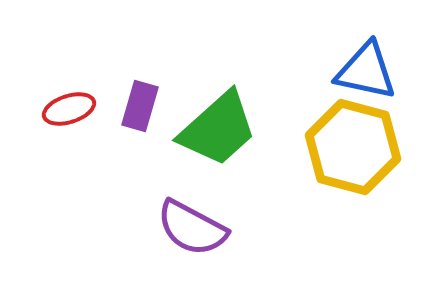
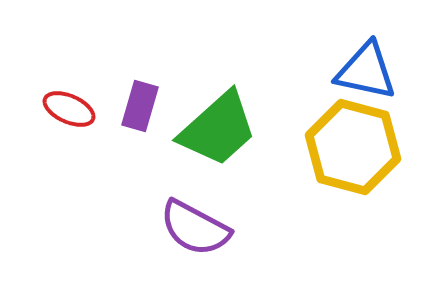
red ellipse: rotated 42 degrees clockwise
purple semicircle: moved 3 px right
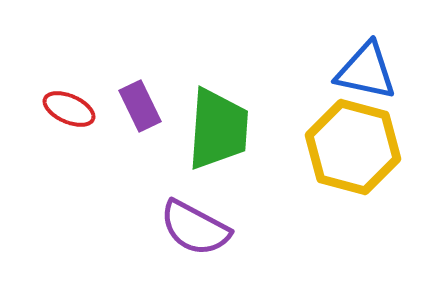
purple rectangle: rotated 42 degrees counterclockwise
green trapezoid: rotated 44 degrees counterclockwise
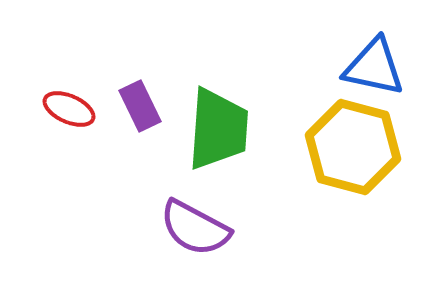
blue triangle: moved 8 px right, 4 px up
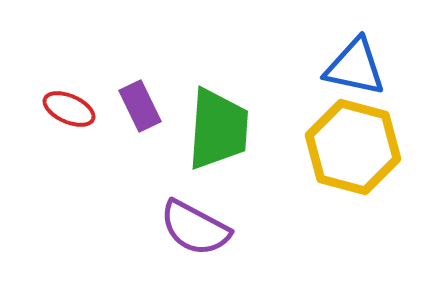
blue triangle: moved 19 px left
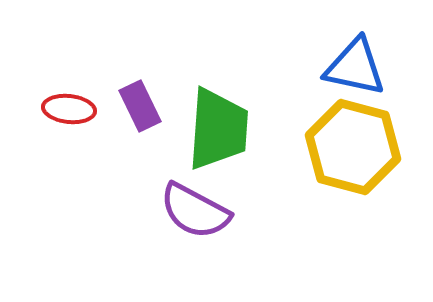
red ellipse: rotated 18 degrees counterclockwise
purple semicircle: moved 17 px up
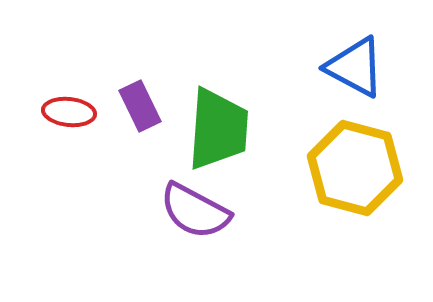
blue triangle: rotated 16 degrees clockwise
red ellipse: moved 3 px down
yellow hexagon: moved 2 px right, 21 px down
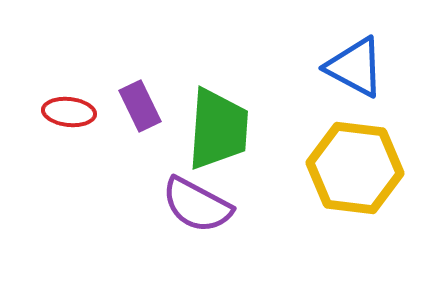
yellow hexagon: rotated 8 degrees counterclockwise
purple semicircle: moved 2 px right, 6 px up
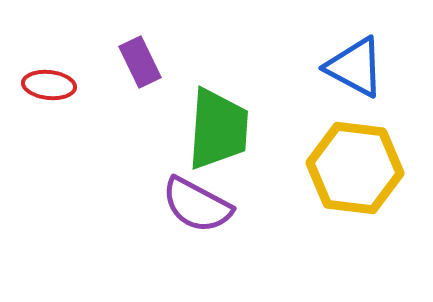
purple rectangle: moved 44 px up
red ellipse: moved 20 px left, 27 px up
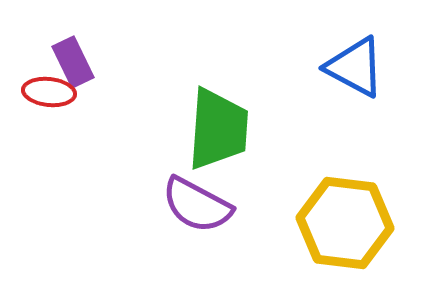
purple rectangle: moved 67 px left
red ellipse: moved 7 px down
yellow hexagon: moved 10 px left, 55 px down
